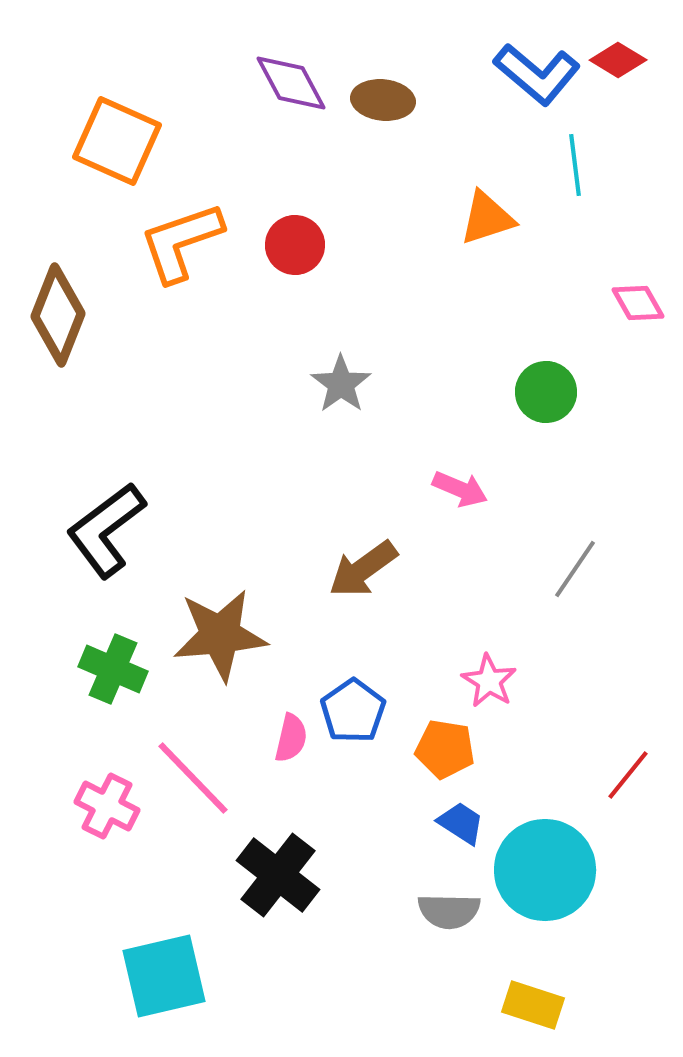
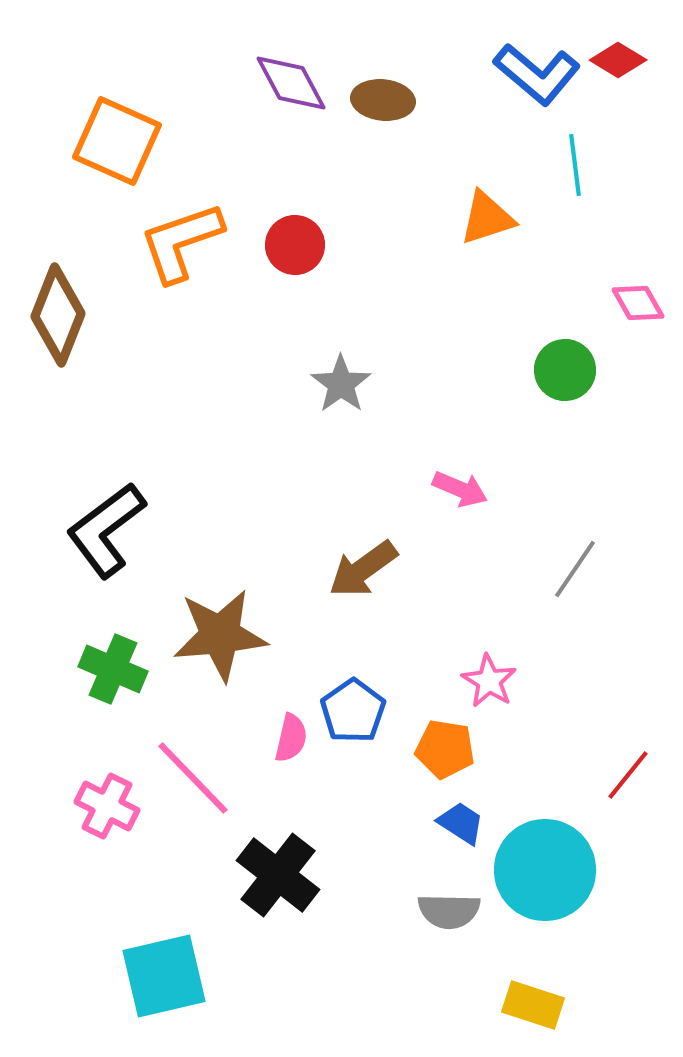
green circle: moved 19 px right, 22 px up
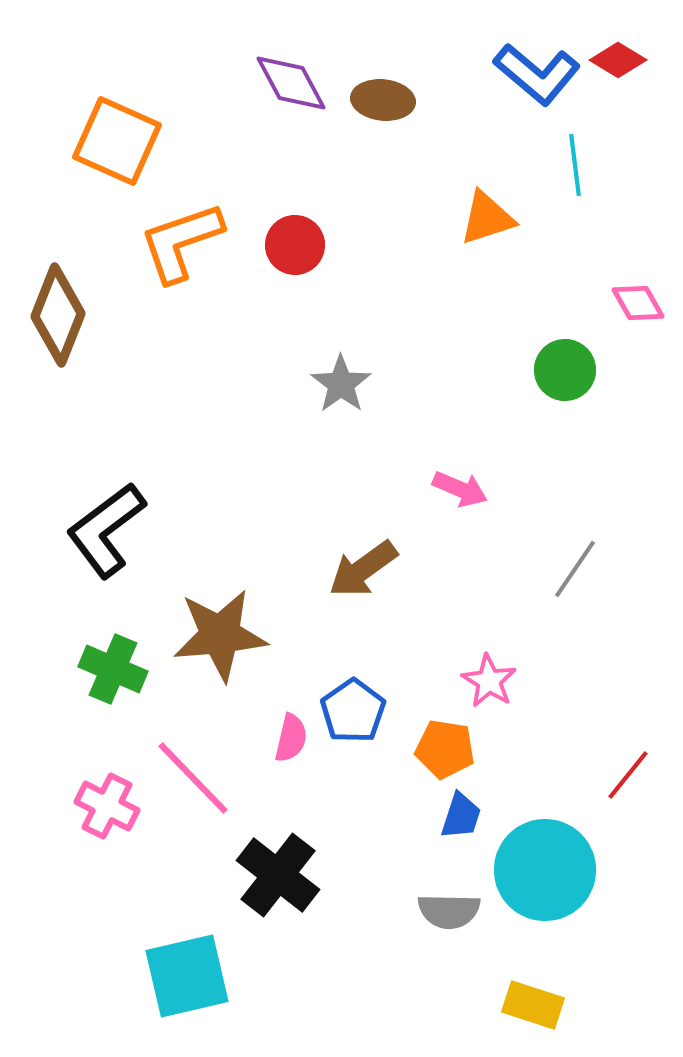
blue trapezoid: moved 7 px up; rotated 75 degrees clockwise
cyan square: moved 23 px right
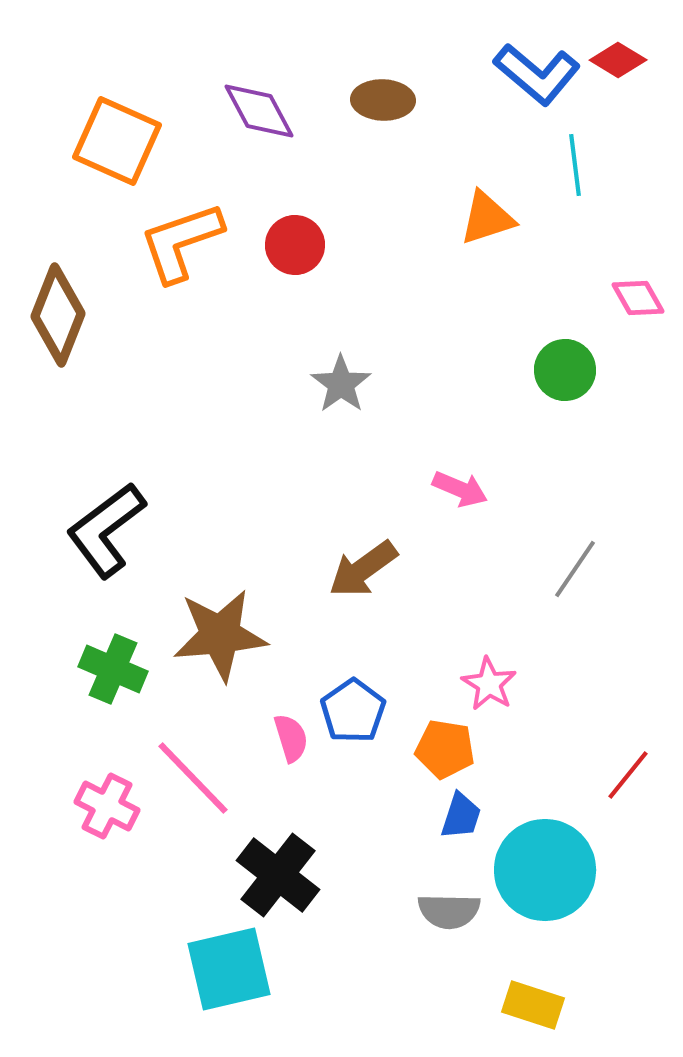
purple diamond: moved 32 px left, 28 px down
brown ellipse: rotated 4 degrees counterclockwise
pink diamond: moved 5 px up
pink star: moved 3 px down
pink semicircle: rotated 30 degrees counterclockwise
cyan square: moved 42 px right, 7 px up
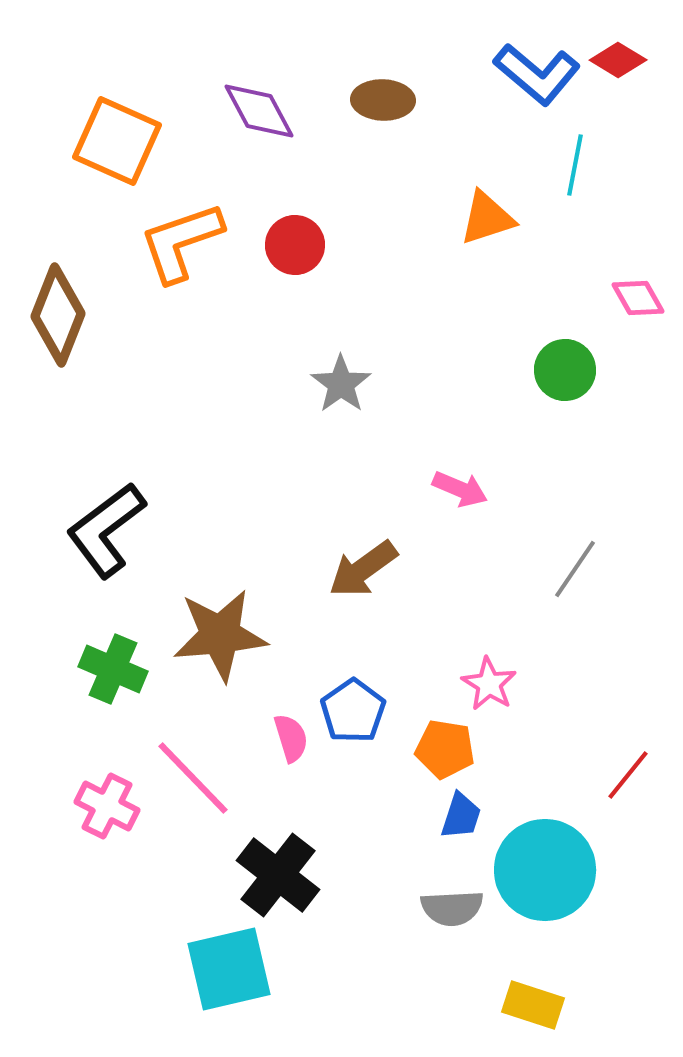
cyan line: rotated 18 degrees clockwise
gray semicircle: moved 3 px right, 3 px up; rotated 4 degrees counterclockwise
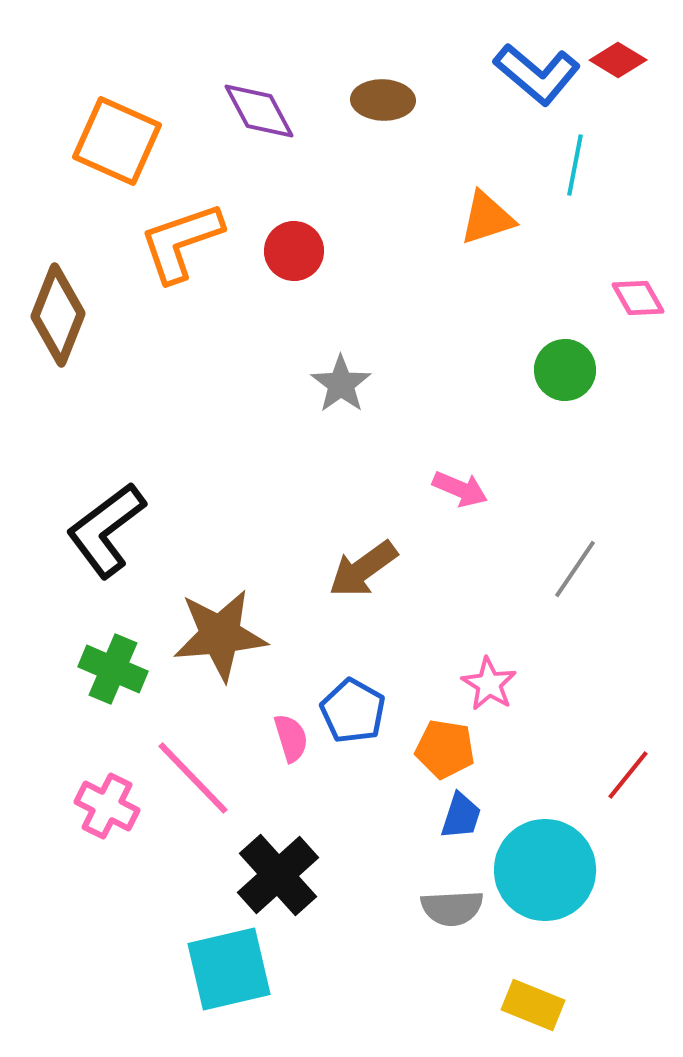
red circle: moved 1 px left, 6 px down
blue pentagon: rotated 8 degrees counterclockwise
black cross: rotated 10 degrees clockwise
yellow rectangle: rotated 4 degrees clockwise
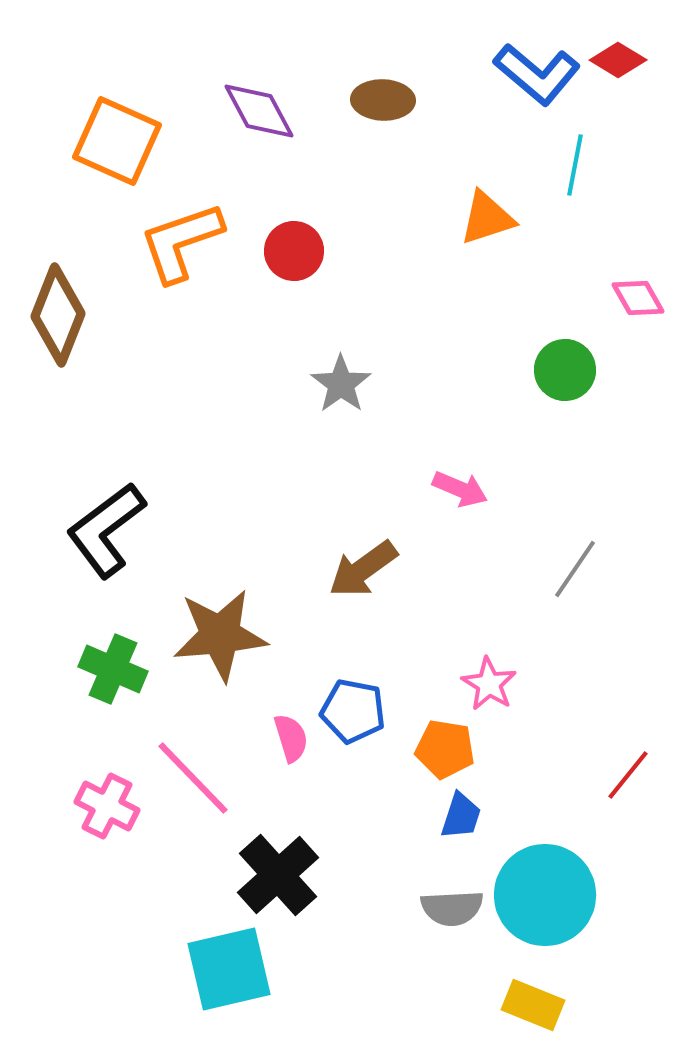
blue pentagon: rotated 18 degrees counterclockwise
cyan circle: moved 25 px down
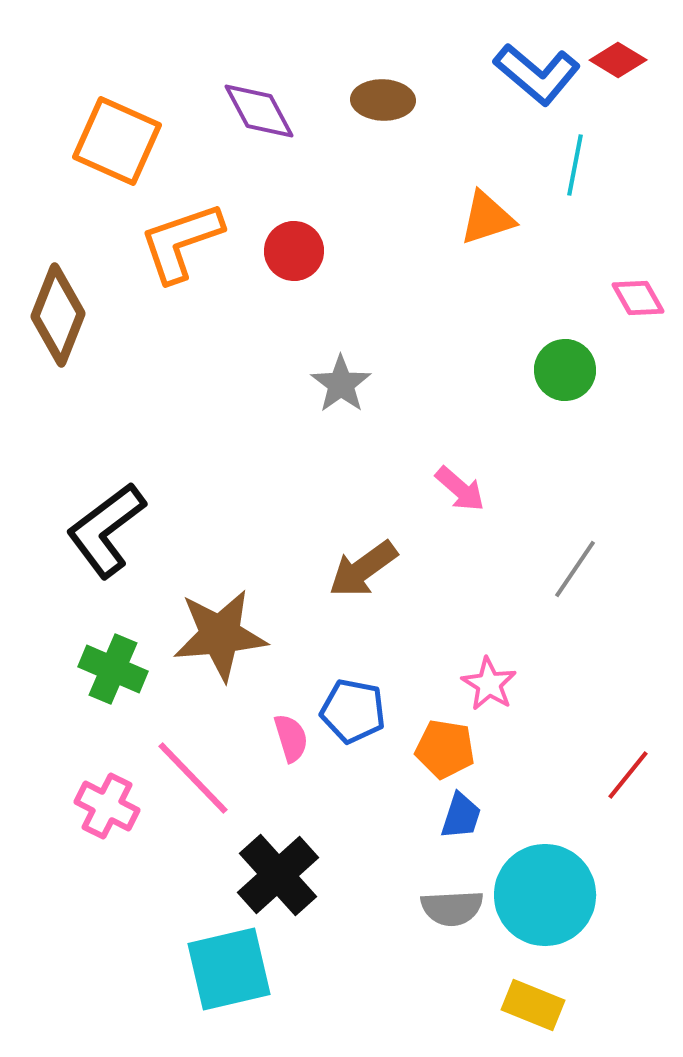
pink arrow: rotated 18 degrees clockwise
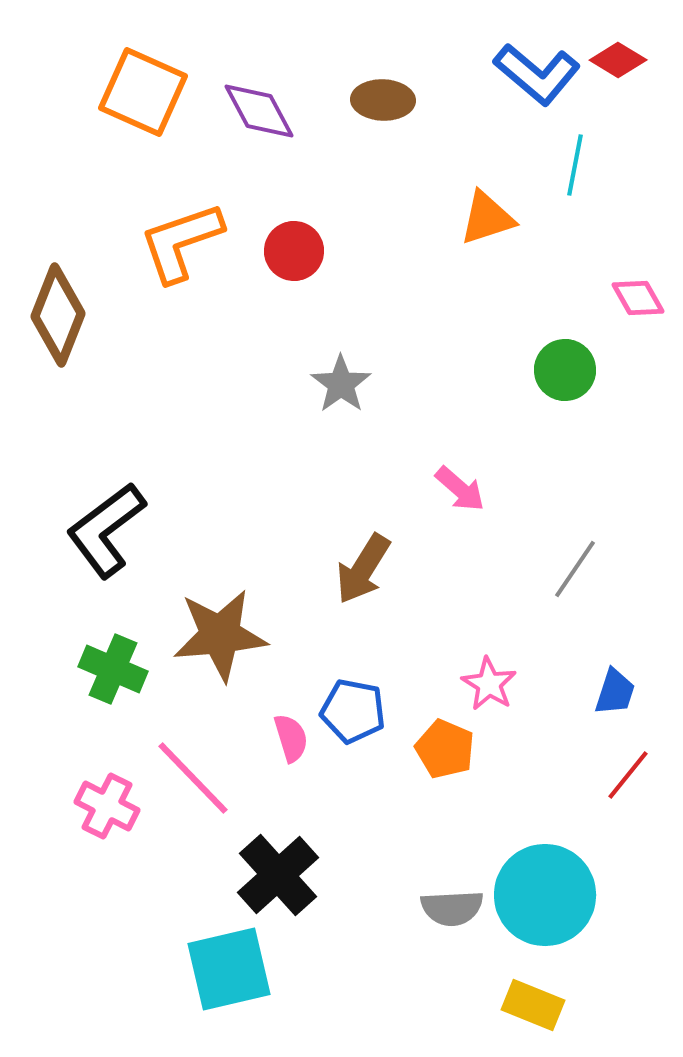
orange square: moved 26 px right, 49 px up
brown arrow: rotated 22 degrees counterclockwise
orange pentagon: rotated 14 degrees clockwise
blue trapezoid: moved 154 px right, 124 px up
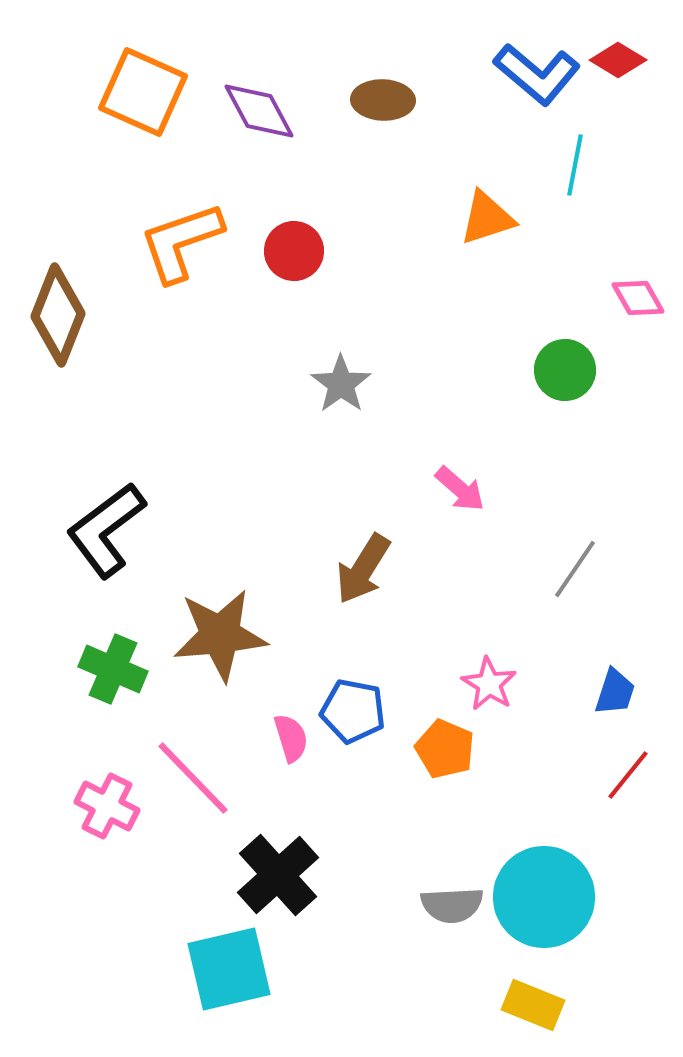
cyan circle: moved 1 px left, 2 px down
gray semicircle: moved 3 px up
